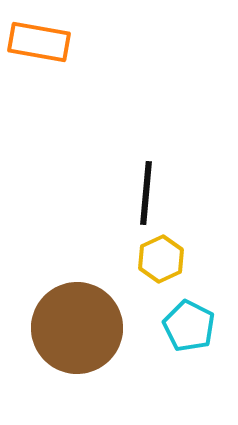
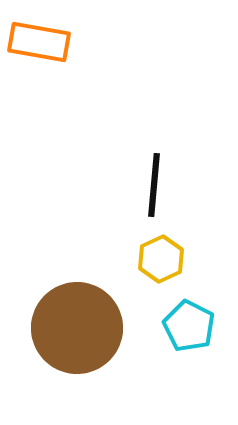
black line: moved 8 px right, 8 px up
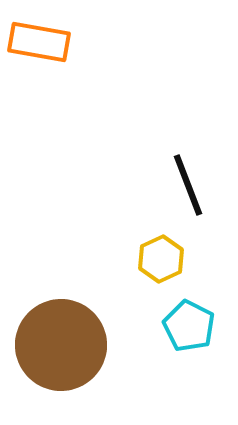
black line: moved 34 px right; rotated 26 degrees counterclockwise
brown circle: moved 16 px left, 17 px down
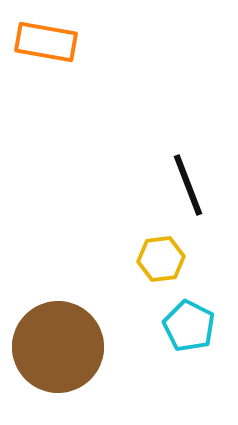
orange rectangle: moved 7 px right
yellow hexagon: rotated 18 degrees clockwise
brown circle: moved 3 px left, 2 px down
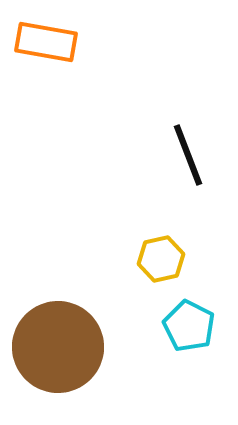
black line: moved 30 px up
yellow hexagon: rotated 6 degrees counterclockwise
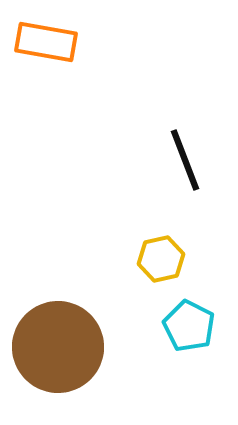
black line: moved 3 px left, 5 px down
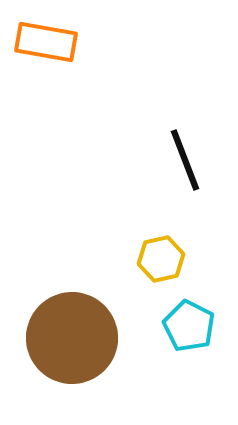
brown circle: moved 14 px right, 9 px up
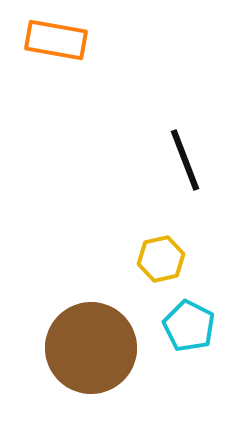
orange rectangle: moved 10 px right, 2 px up
brown circle: moved 19 px right, 10 px down
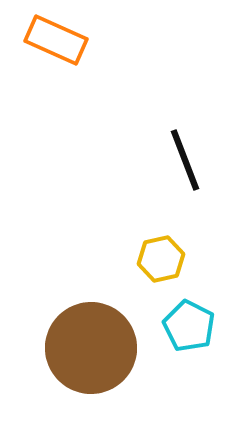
orange rectangle: rotated 14 degrees clockwise
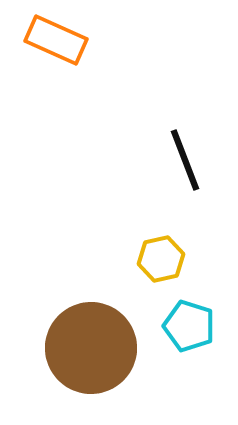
cyan pentagon: rotated 9 degrees counterclockwise
